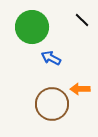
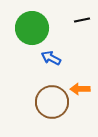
black line: rotated 56 degrees counterclockwise
green circle: moved 1 px down
brown circle: moved 2 px up
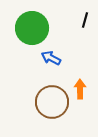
black line: moved 3 px right; rotated 63 degrees counterclockwise
orange arrow: rotated 90 degrees clockwise
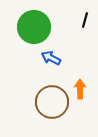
green circle: moved 2 px right, 1 px up
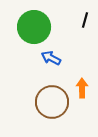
orange arrow: moved 2 px right, 1 px up
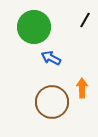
black line: rotated 14 degrees clockwise
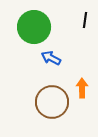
black line: rotated 21 degrees counterclockwise
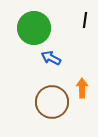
green circle: moved 1 px down
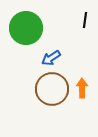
green circle: moved 8 px left
blue arrow: rotated 60 degrees counterclockwise
brown circle: moved 13 px up
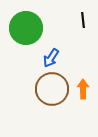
black line: moved 2 px left; rotated 14 degrees counterclockwise
blue arrow: rotated 24 degrees counterclockwise
orange arrow: moved 1 px right, 1 px down
